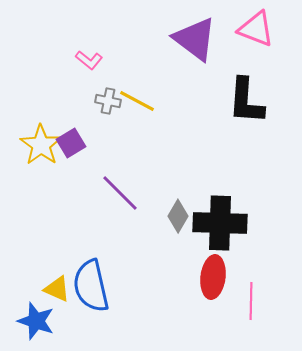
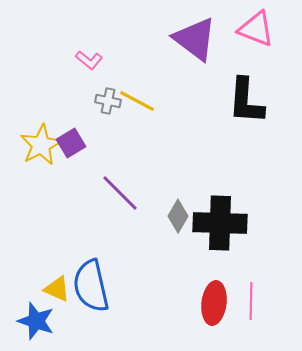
yellow star: rotated 9 degrees clockwise
red ellipse: moved 1 px right, 26 px down
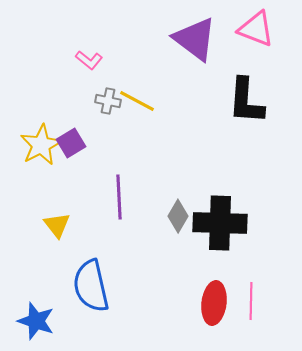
purple line: moved 1 px left, 4 px down; rotated 42 degrees clockwise
yellow triangle: moved 64 px up; rotated 28 degrees clockwise
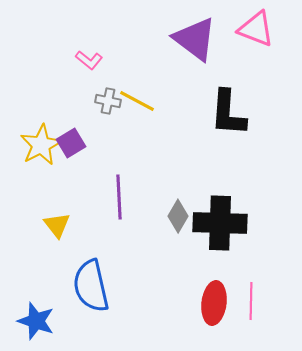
black L-shape: moved 18 px left, 12 px down
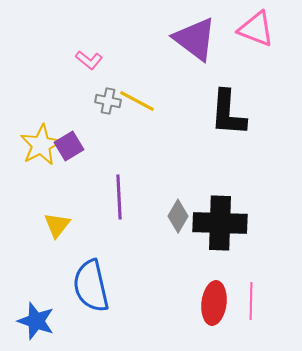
purple square: moved 2 px left, 3 px down
yellow triangle: rotated 16 degrees clockwise
